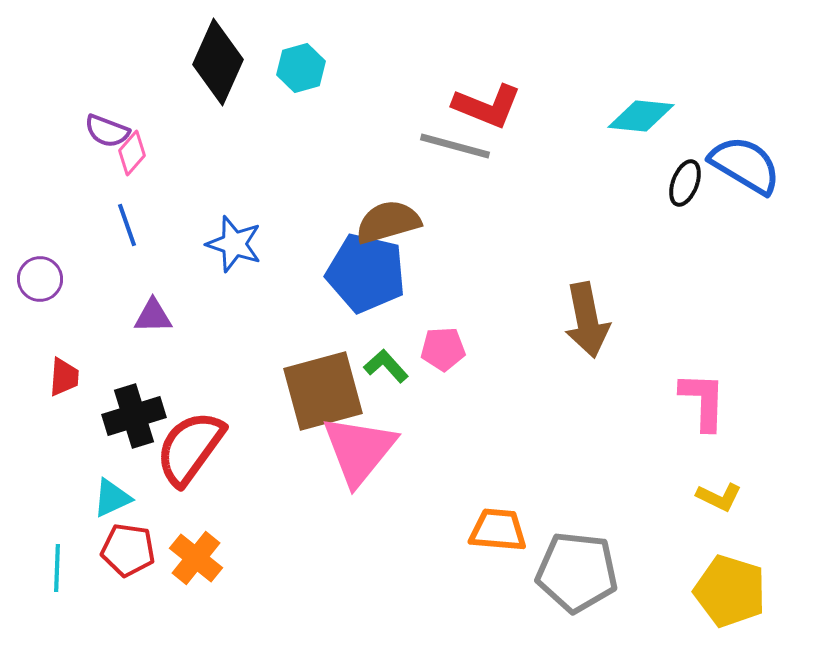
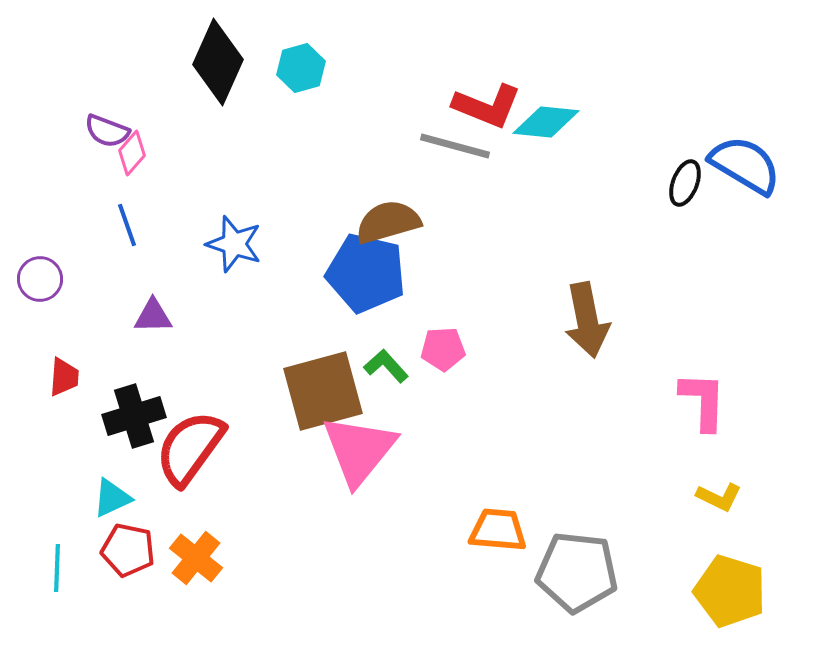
cyan diamond: moved 95 px left, 6 px down
red pentagon: rotated 4 degrees clockwise
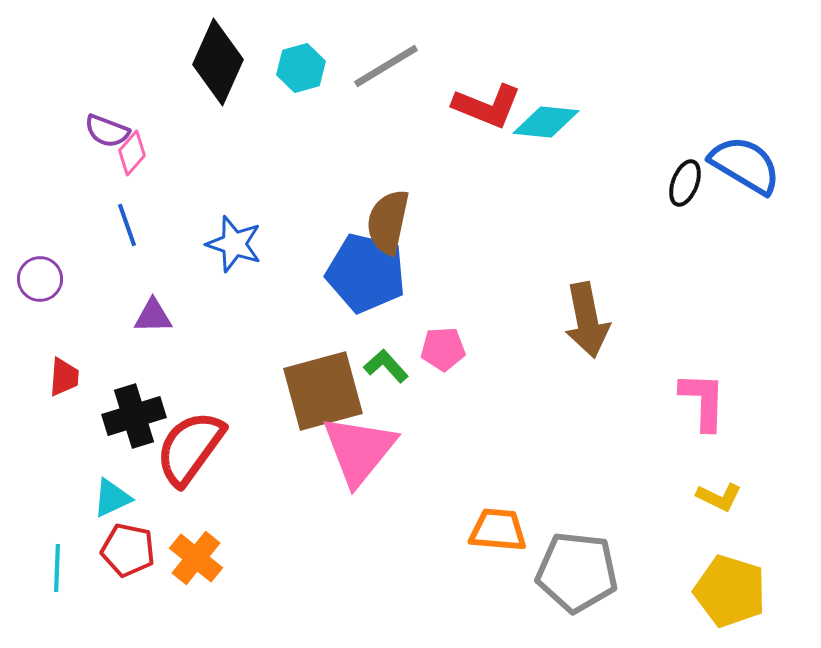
gray line: moved 69 px left, 80 px up; rotated 46 degrees counterclockwise
brown semicircle: rotated 62 degrees counterclockwise
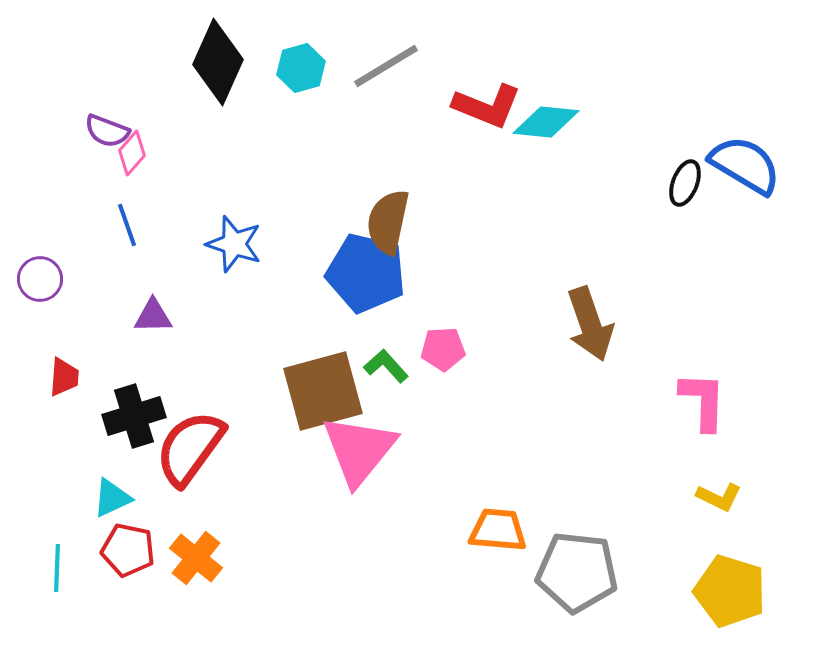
brown arrow: moved 3 px right, 4 px down; rotated 8 degrees counterclockwise
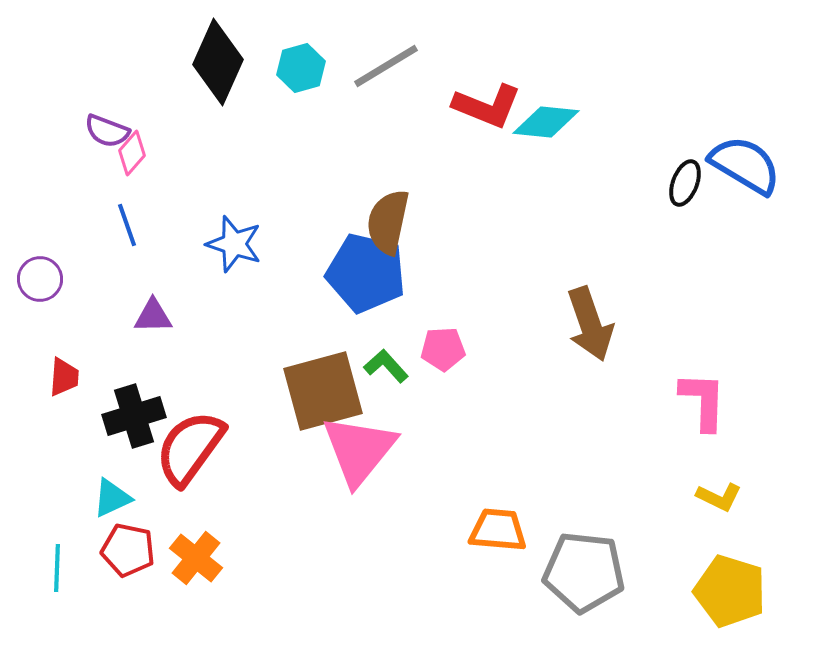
gray pentagon: moved 7 px right
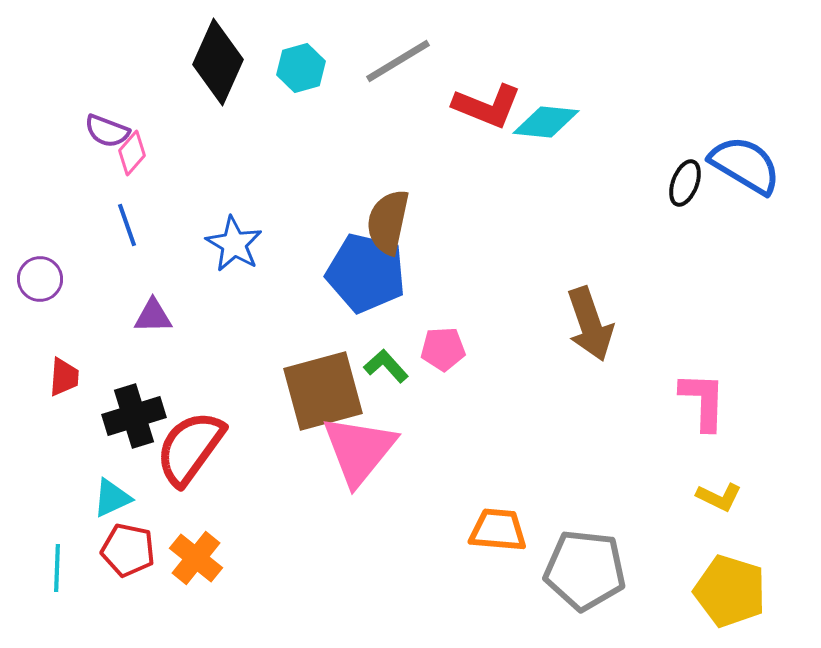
gray line: moved 12 px right, 5 px up
blue star: rotated 12 degrees clockwise
gray pentagon: moved 1 px right, 2 px up
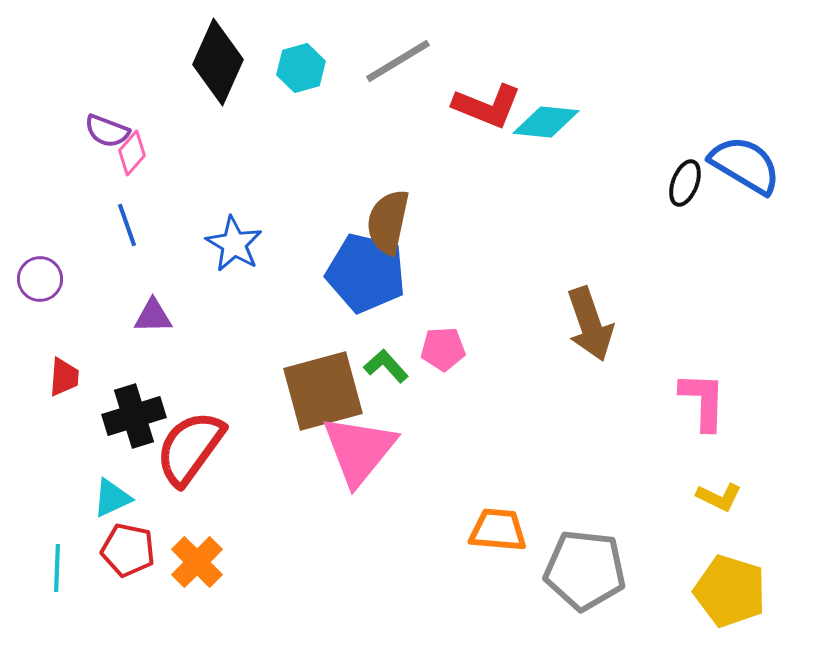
orange cross: moved 1 px right, 4 px down; rotated 6 degrees clockwise
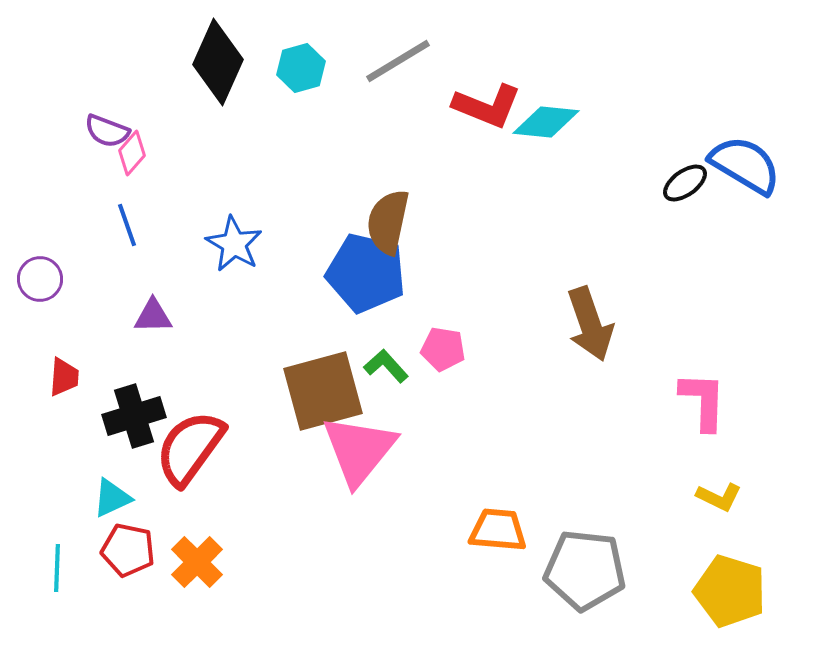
black ellipse: rotated 33 degrees clockwise
pink pentagon: rotated 12 degrees clockwise
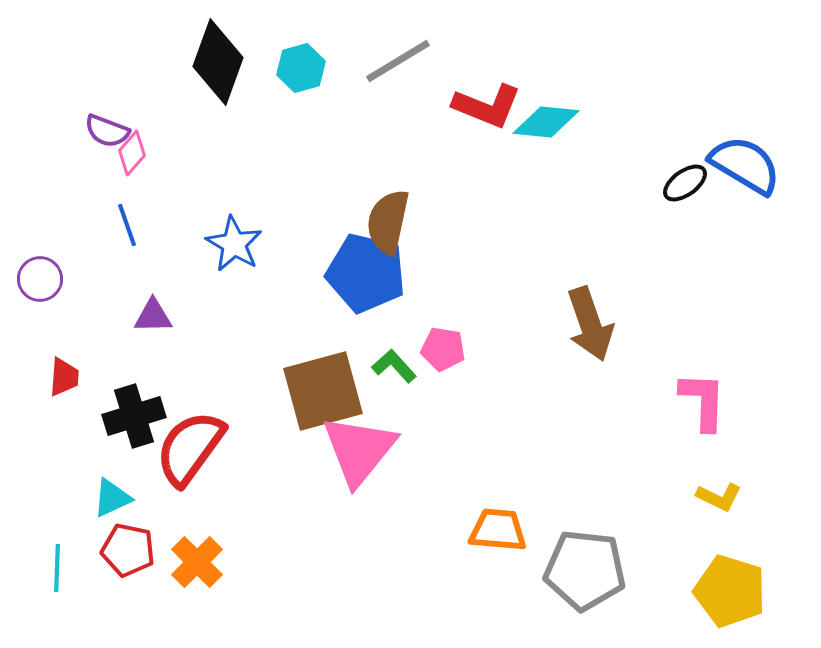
black diamond: rotated 4 degrees counterclockwise
green L-shape: moved 8 px right
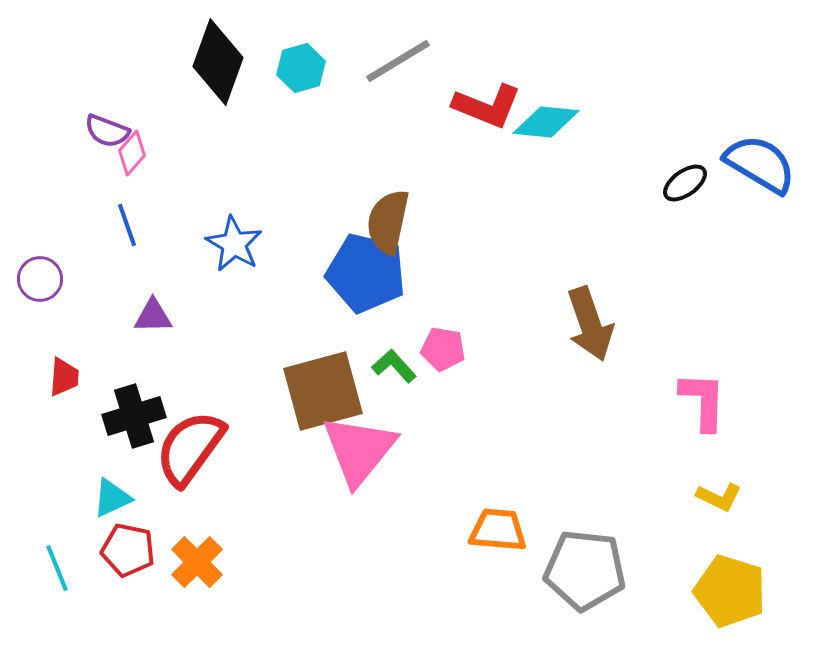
blue semicircle: moved 15 px right, 1 px up
cyan line: rotated 24 degrees counterclockwise
